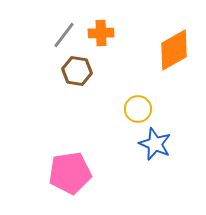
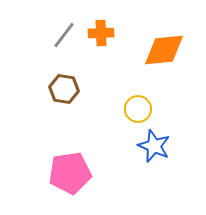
orange diamond: moved 10 px left; rotated 24 degrees clockwise
brown hexagon: moved 13 px left, 18 px down
blue star: moved 1 px left, 2 px down
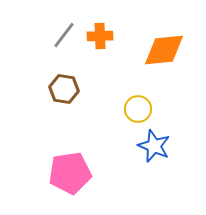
orange cross: moved 1 px left, 3 px down
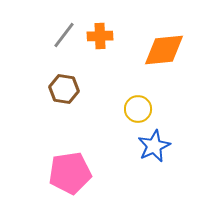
blue star: rotated 24 degrees clockwise
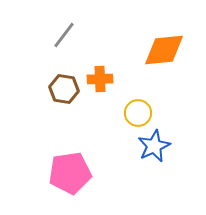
orange cross: moved 43 px down
yellow circle: moved 4 px down
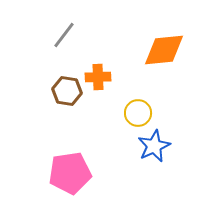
orange cross: moved 2 px left, 2 px up
brown hexagon: moved 3 px right, 2 px down
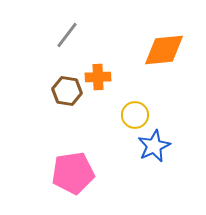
gray line: moved 3 px right
yellow circle: moved 3 px left, 2 px down
pink pentagon: moved 3 px right
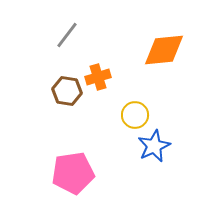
orange cross: rotated 15 degrees counterclockwise
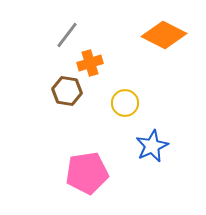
orange diamond: moved 15 px up; rotated 33 degrees clockwise
orange cross: moved 8 px left, 14 px up
yellow circle: moved 10 px left, 12 px up
blue star: moved 2 px left
pink pentagon: moved 14 px right
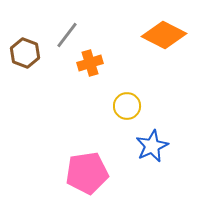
brown hexagon: moved 42 px left, 38 px up; rotated 12 degrees clockwise
yellow circle: moved 2 px right, 3 px down
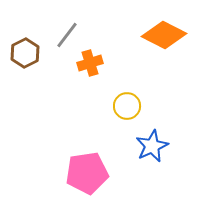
brown hexagon: rotated 12 degrees clockwise
